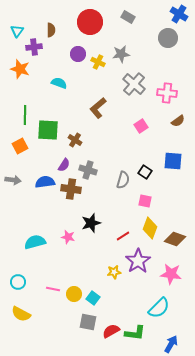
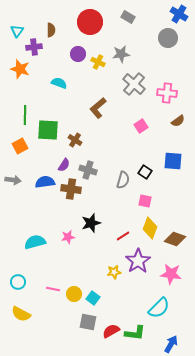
pink star at (68, 237): rotated 24 degrees counterclockwise
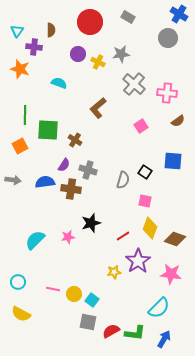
purple cross at (34, 47): rotated 14 degrees clockwise
cyan semicircle at (35, 242): moved 2 px up; rotated 30 degrees counterclockwise
cyan square at (93, 298): moved 1 px left, 2 px down
blue arrow at (171, 344): moved 7 px left, 5 px up
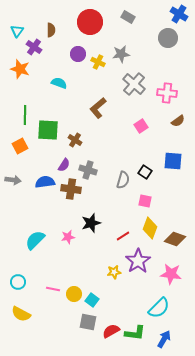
purple cross at (34, 47): rotated 28 degrees clockwise
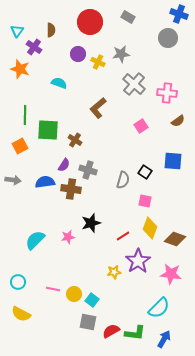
blue cross at (179, 14): rotated 12 degrees counterclockwise
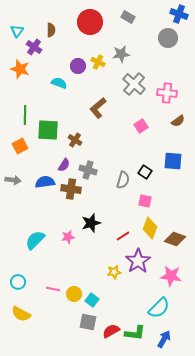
purple circle at (78, 54): moved 12 px down
pink star at (171, 274): moved 2 px down
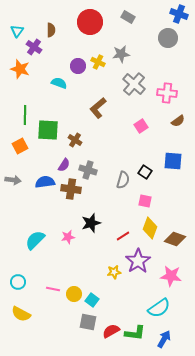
cyan semicircle at (159, 308): rotated 10 degrees clockwise
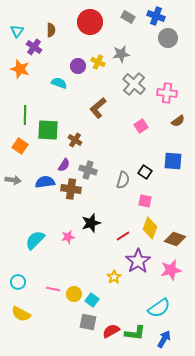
blue cross at (179, 14): moved 23 px left, 2 px down
orange square at (20, 146): rotated 28 degrees counterclockwise
yellow star at (114, 272): moved 5 px down; rotated 24 degrees counterclockwise
pink star at (171, 276): moved 6 px up; rotated 20 degrees counterclockwise
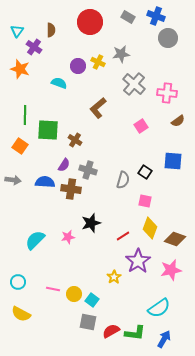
blue semicircle at (45, 182): rotated 12 degrees clockwise
